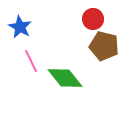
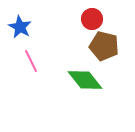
red circle: moved 1 px left
green diamond: moved 20 px right, 2 px down
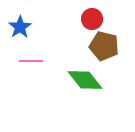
blue star: rotated 10 degrees clockwise
pink line: rotated 65 degrees counterclockwise
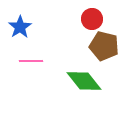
green diamond: moved 1 px left, 1 px down
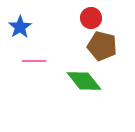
red circle: moved 1 px left, 1 px up
brown pentagon: moved 2 px left
pink line: moved 3 px right
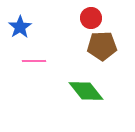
brown pentagon: rotated 16 degrees counterclockwise
green diamond: moved 2 px right, 10 px down
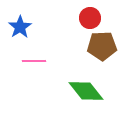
red circle: moved 1 px left
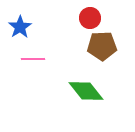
pink line: moved 1 px left, 2 px up
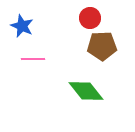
blue star: moved 2 px right, 1 px up; rotated 15 degrees counterclockwise
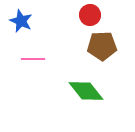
red circle: moved 3 px up
blue star: moved 1 px left, 5 px up
